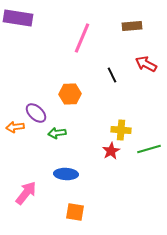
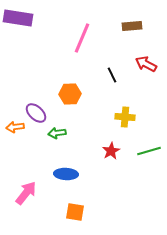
yellow cross: moved 4 px right, 13 px up
green line: moved 2 px down
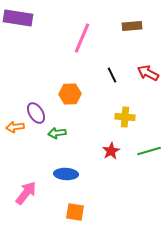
red arrow: moved 2 px right, 9 px down
purple ellipse: rotated 15 degrees clockwise
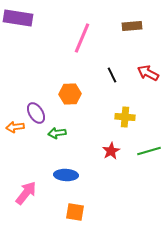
blue ellipse: moved 1 px down
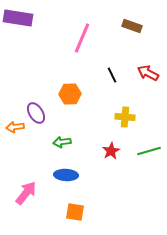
brown rectangle: rotated 24 degrees clockwise
green arrow: moved 5 px right, 9 px down
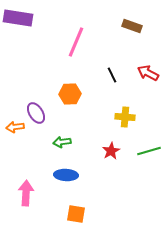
pink line: moved 6 px left, 4 px down
pink arrow: rotated 35 degrees counterclockwise
orange square: moved 1 px right, 2 px down
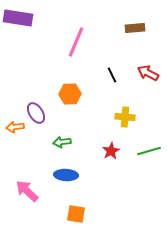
brown rectangle: moved 3 px right, 2 px down; rotated 24 degrees counterclockwise
pink arrow: moved 1 px right, 2 px up; rotated 50 degrees counterclockwise
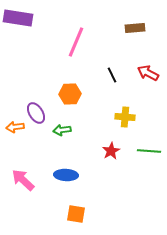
green arrow: moved 12 px up
green line: rotated 20 degrees clockwise
pink arrow: moved 4 px left, 11 px up
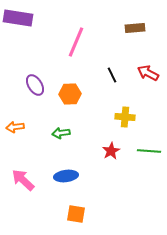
purple ellipse: moved 1 px left, 28 px up
green arrow: moved 1 px left, 3 px down
blue ellipse: moved 1 px down; rotated 10 degrees counterclockwise
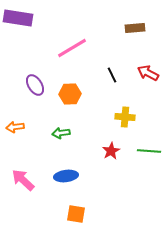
pink line: moved 4 px left, 6 px down; rotated 36 degrees clockwise
